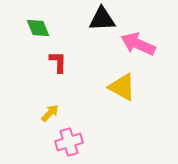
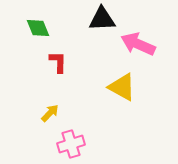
pink cross: moved 2 px right, 2 px down
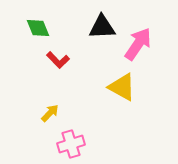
black triangle: moved 8 px down
pink arrow: rotated 100 degrees clockwise
red L-shape: moved 2 px up; rotated 135 degrees clockwise
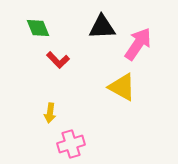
yellow arrow: rotated 144 degrees clockwise
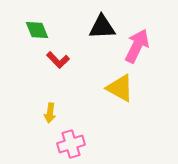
green diamond: moved 1 px left, 2 px down
pink arrow: moved 1 px left, 2 px down; rotated 8 degrees counterclockwise
yellow triangle: moved 2 px left, 1 px down
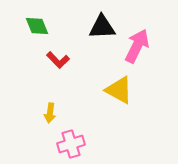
green diamond: moved 4 px up
yellow triangle: moved 1 px left, 2 px down
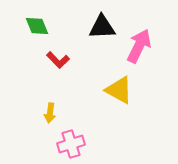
pink arrow: moved 2 px right
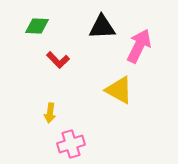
green diamond: rotated 65 degrees counterclockwise
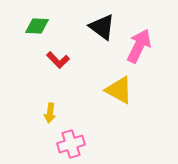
black triangle: rotated 40 degrees clockwise
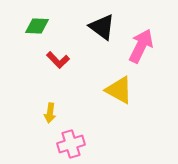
pink arrow: moved 2 px right
